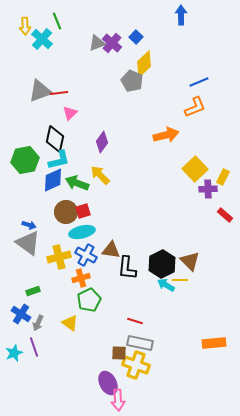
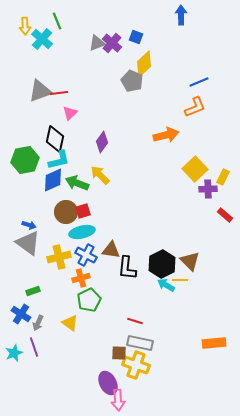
blue square at (136, 37): rotated 24 degrees counterclockwise
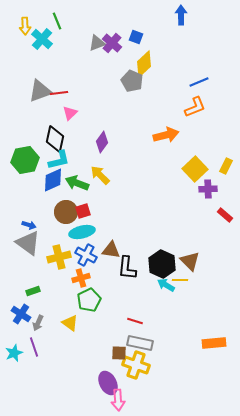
yellow rectangle at (223, 177): moved 3 px right, 11 px up
black hexagon at (162, 264): rotated 8 degrees counterclockwise
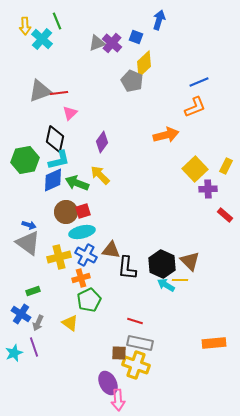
blue arrow at (181, 15): moved 22 px left, 5 px down; rotated 18 degrees clockwise
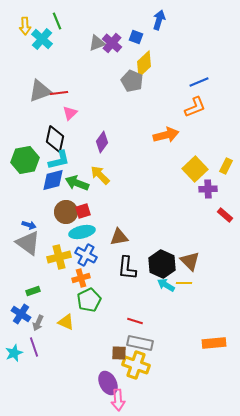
blue diamond at (53, 180): rotated 10 degrees clockwise
brown triangle at (111, 250): moved 8 px right, 13 px up; rotated 18 degrees counterclockwise
yellow line at (180, 280): moved 4 px right, 3 px down
yellow triangle at (70, 323): moved 4 px left, 1 px up; rotated 12 degrees counterclockwise
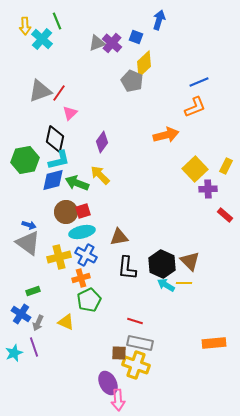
red line at (59, 93): rotated 48 degrees counterclockwise
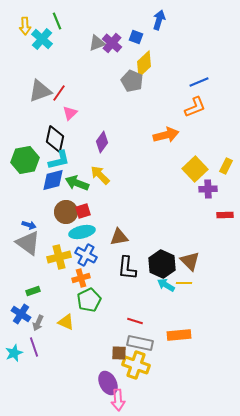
red rectangle at (225, 215): rotated 42 degrees counterclockwise
orange rectangle at (214, 343): moved 35 px left, 8 px up
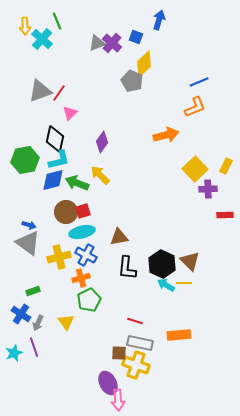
yellow triangle at (66, 322): rotated 30 degrees clockwise
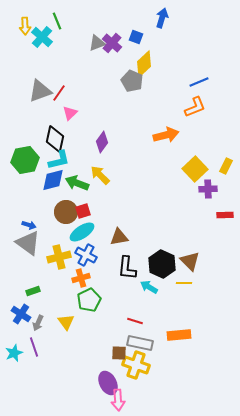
blue arrow at (159, 20): moved 3 px right, 2 px up
cyan cross at (42, 39): moved 2 px up
cyan ellipse at (82, 232): rotated 20 degrees counterclockwise
cyan arrow at (166, 285): moved 17 px left, 2 px down
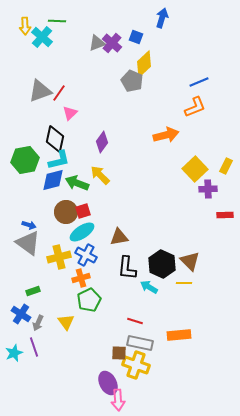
green line at (57, 21): rotated 66 degrees counterclockwise
